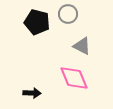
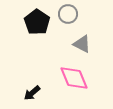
black pentagon: rotated 20 degrees clockwise
gray triangle: moved 2 px up
black arrow: rotated 138 degrees clockwise
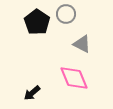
gray circle: moved 2 px left
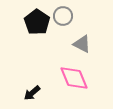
gray circle: moved 3 px left, 2 px down
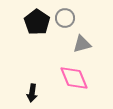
gray circle: moved 2 px right, 2 px down
gray triangle: rotated 42 degrees counterclockwise
black arrow: rotated 42 degrees counterclockwise
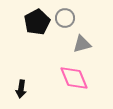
black pentagon: rotated 10 degrees clockwise
black arrow: moved 11 px left, 4 px up
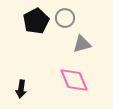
black pentagon: moved 1 px left, 1 px up
pink diamond: moved 2 px down
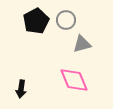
gray circle: moved 1 px right, 2 px down
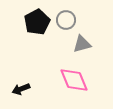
black pentagon: moved 1 px right, 1 px down
black arrow: rotated 60 degrees clockwise
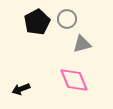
gray circle: moved 1 px right, 1 px up
